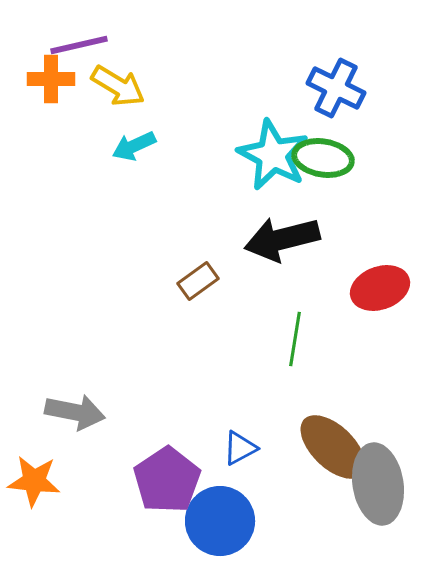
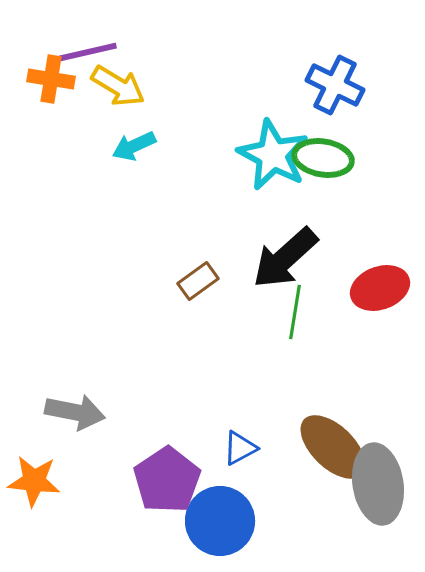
purple line: moved 9 px right, 7 px down
orange cross: rotated 9 degrees clockwise
blue cross: moved 1 px left, 3 px up
black arrow: moved 3 px right, 19 px down; rotated 28 degrees counterclockwise
green line: moved 27 px up
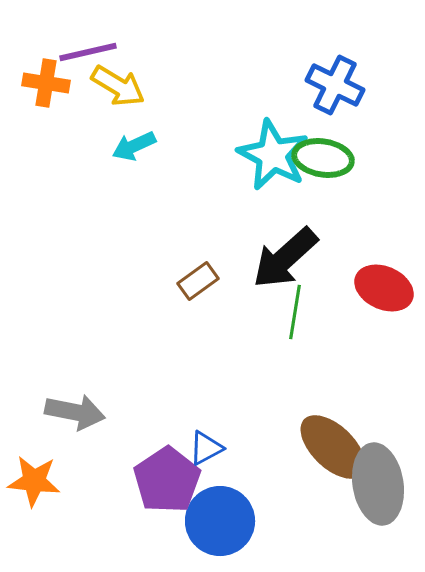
orange cross: moved 5 px left, 4 px down
red ellipse: moved 4 px right; rotated 44 degrees clockwise
blue triangle: moved 34 px left
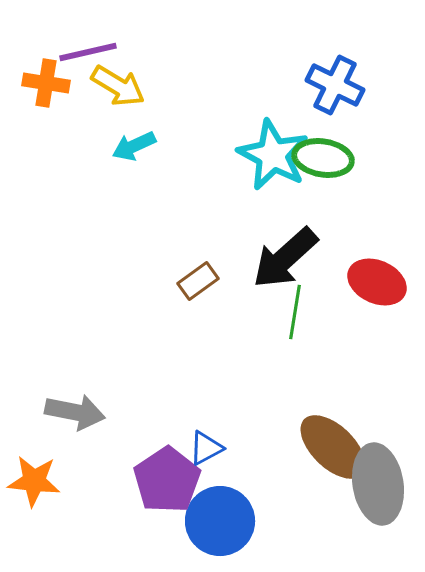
red ellipse: moved 7 px left, 6 px up
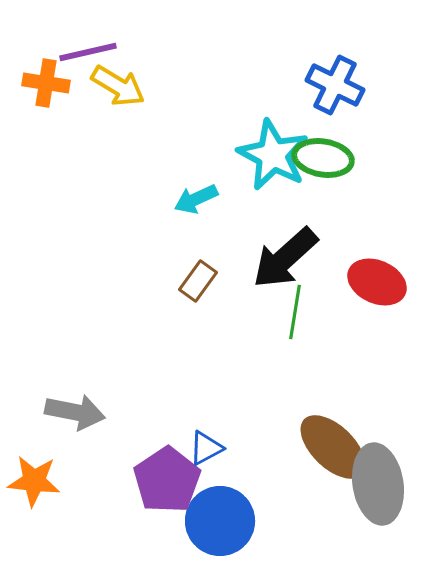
cyan arrow: moved 62 px right, 53 px down
brown rectangle: rotated 18 degrees counterclockwise
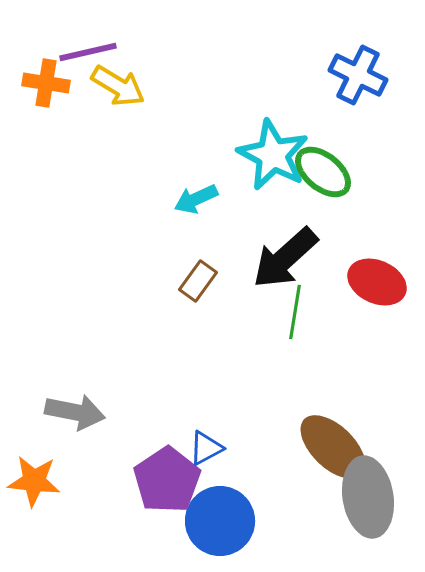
blue cross: moved 23 px right, 10 px up
green ellipse: moved 14 px down; rotated 30 degrees clockwise
gray ellipse: moved 10 px left, 13 px down
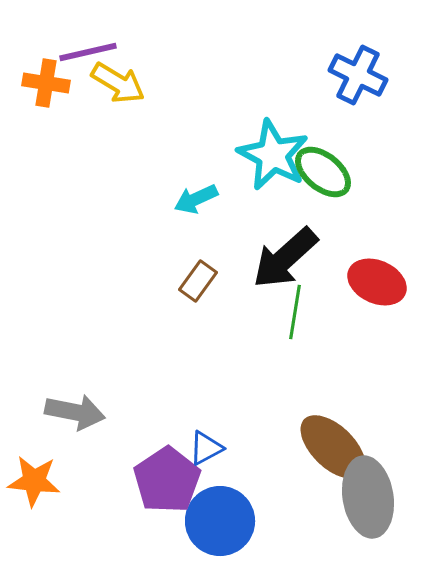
yellow arrow: moved 3 px up
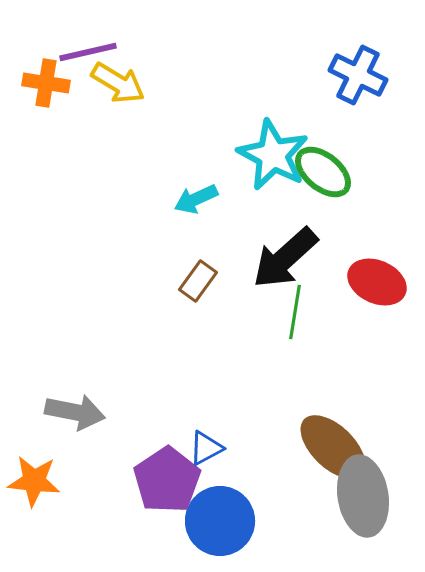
gray ellipse: moved 5 px left, 1 px up
